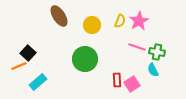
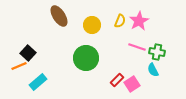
green circle: moved 1 px right, 1 px up
red rectangle: rotated 48 degrees clockwise
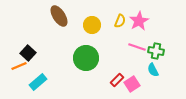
green cross: moved 1 px left, 1 px up
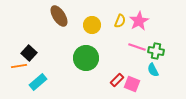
black square: moved 1 px right
orange line: rotated 14 degrees clockwise
pink square: rotated 35 degrees counterclockwise
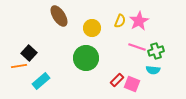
yellow circle: moved 3 px down
green cross: rotated 28 degrees counterclockwise
cyan semicircle: rotated 56 degrees counterclockwise
cyan rectangle: moved 3 px right, 1 px up
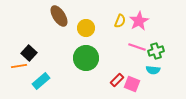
yellow circle: moved 6 px left
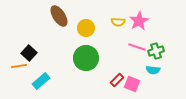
yellow semicircle: moved 2 px left, 1 px down; rotated 72 degrees clockwise
